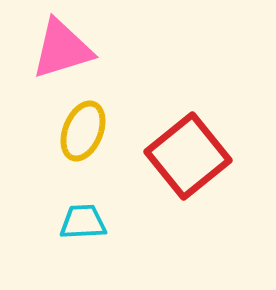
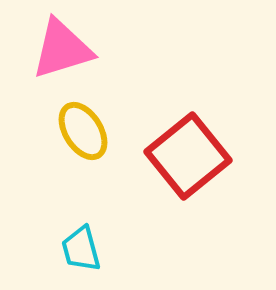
yellow ellipse: rotated 54 degrees counterclockwise
cyan trapezoid: moved 2 px left, 27 px down; rotated 102 degrees counterclockwise
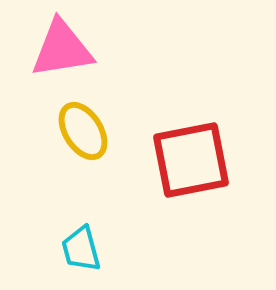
pink triangle: rotated 8 degrees clockwise
red square: moved 3 px right, 4 px down; rotated 28 degrees clockwise
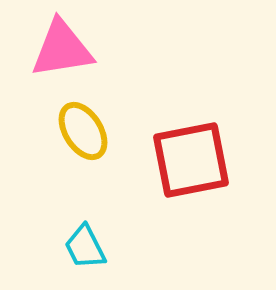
cyan trapezoid: moved 4 px right, 2 px up; rotated 12 degrees counterclockwise
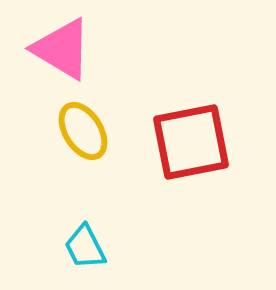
pink triangle: rotated 40 degrees clockwise
red square: moved 18 px up
